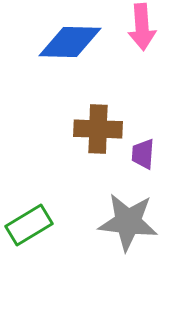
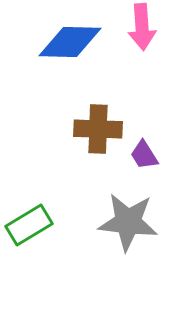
purple trapezoid: moved 1 px right, 1 px down; rotated 36 degrees counterclockwise
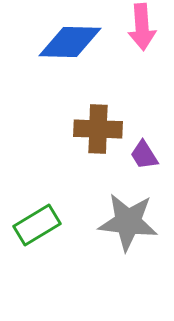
green rectangle: moved 8 px right
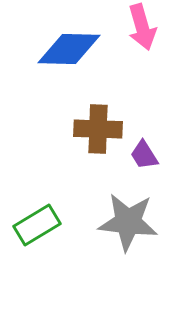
pink arrow: rotated 12 degrees counterclockwise
blue diamond: moved 1 px left, 7 px down
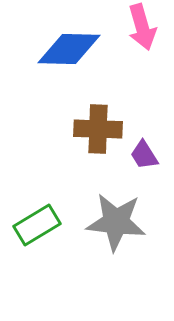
gray star: moved 12 px left
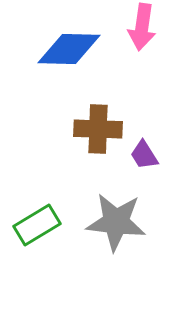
pink arrow: rotated 24 degrees clockwise
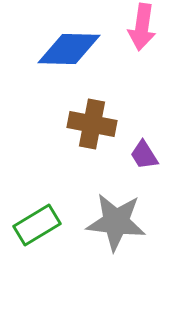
brown cross: moved 6 px left, 5 px up; rotated 9 degrees clockwise
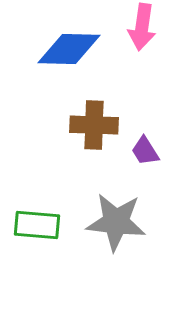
brown cross: moved 2 px right, 1 px down; rotated 9 degrees counterclockwise
purple trapezoid: moved 1 px right, 4 px up
green rectangle: rotated 36 degrees clockwise
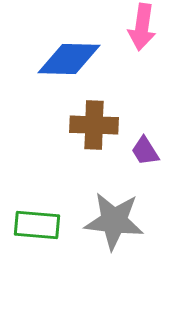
blue diamond: moved 10 px down
gray star: moved 2 px left, 1 px up
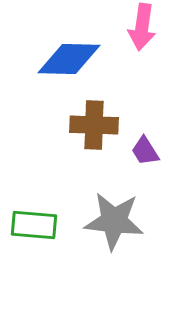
green rectangle: moved 3 px left
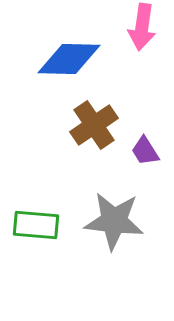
brown cross: rotated 36 degrees counterclockwise
green rectangle: moved 2 px right
